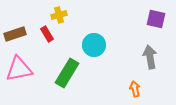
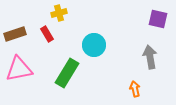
yellow cross: moved 2 px up
purple square: moved 2 px right
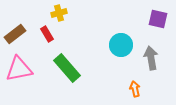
brown rectangle: rotated 20 degrees counterclockwise
cyan circle: moved 27 px right
gray arrow: moved 1 px right, 1 px down
green rectangle: moved 5 px up; rotated 72 degrees counterclockwise
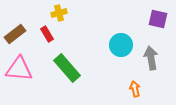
pink triangle: rotated 16 degrees clockwise
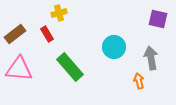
cyan circle: moved 7 px left, 2 px down
green rectangle: moved 3 px right, 1 px up
orange arrow: moved 4 px right, 8 px up
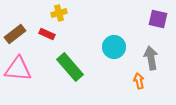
red rectangle: rotated 35 degrees counterclockwise
pink triangle: moved 1 px left
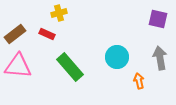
cyan circle: moved 3 px right, 10 px down
gray arrow: moved 9 px right
pink triangle: moved 3 px up
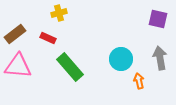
red rectangle: moved 1 px right, 4 px down
cyan circle: moved 4 px right, 2 px down
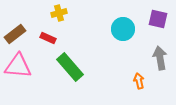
cyan circle: moved 2 px right, 30 px up
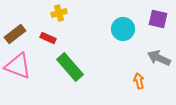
gray arrow: moved 1 px left; rotated 55 degrees counterclockwise
pink triangle: rotated 16 degrees clockwise
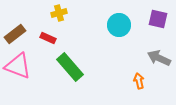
cyan circle: moved 4 px left, 4 px up
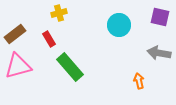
purple square: moved 2 px right, 2 px up
red rectangle: moved 1 px right, 1 px down; rotated 35 degrees clockwise
gray arrow: moved 5 px up; rotated 15 degrees counterclockwise
pink triangle: rotated 36 degrees counterclockwise
